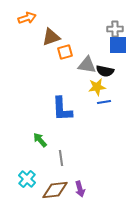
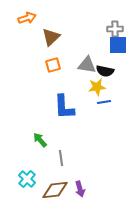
brown triangle: rotated 24 degrees counterclockwise
orange square: moved 12 px left, 13 px down
blue L-shape: moved 2 px right, 2 px up
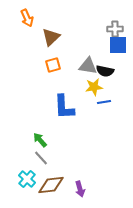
orange arrow: rotated 84 degrees clockwise
gray triangle: moved 1 px right, 1 px down
yellow star: moved 3 px left
gray line: moved 20 px left; rotated 35 degrees counterclockwise
brown diamond: moved 4 px left, 5 px up
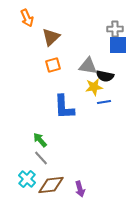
black semicircle: moved 5 px down
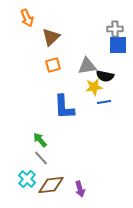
gray triangle: moved 1 px left; rotated 18 degrees counterclockwise
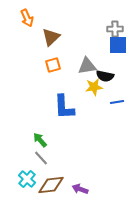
blue line: moved 13 px right
purple arrow: rotated 126 degrees clockwise
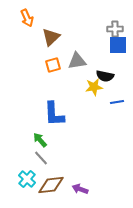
gray triangle: moved 10 px left, 5 px up
blue L-shape: moved 10 px left, 7 px down
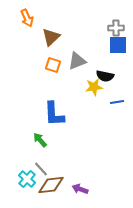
gray cross: moved 1 px right, 1 px up
gray triangle: rotated 12 degrees counterclockwise
orange square: rotated 35 degrees clockwise
gray line: moved 11 px down
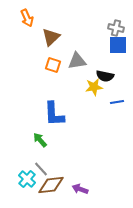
gray cross: rotated 14 degrees clockwise
gray triangle: rotated 12 degrees clockwise
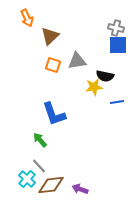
brown triangle: moved 1 px left, 1 px up
blue L-shape: rotated 16 degrees counterclockwise
gray line: moved 2 px left, 3 px up
